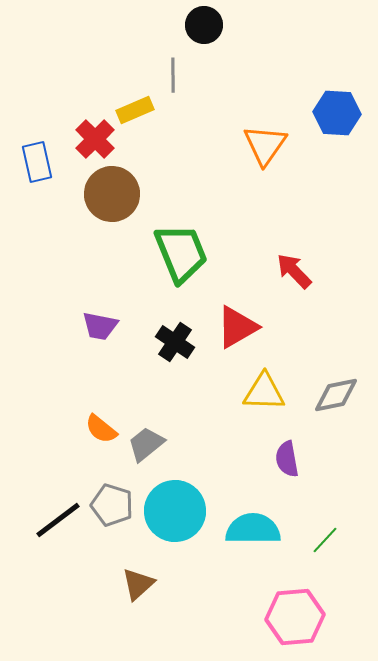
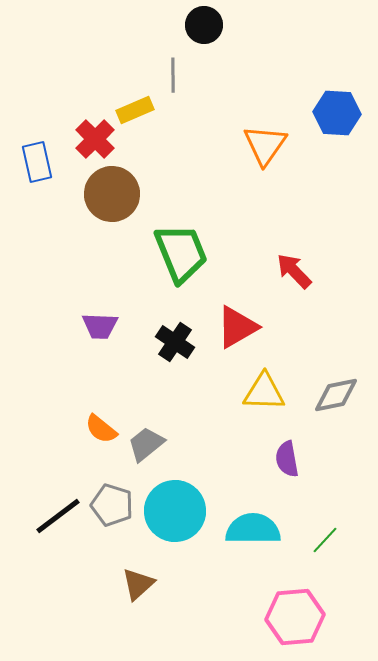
purple trapezoid: rotated 9 degrees counterclockwise
black line: moved 4 px up
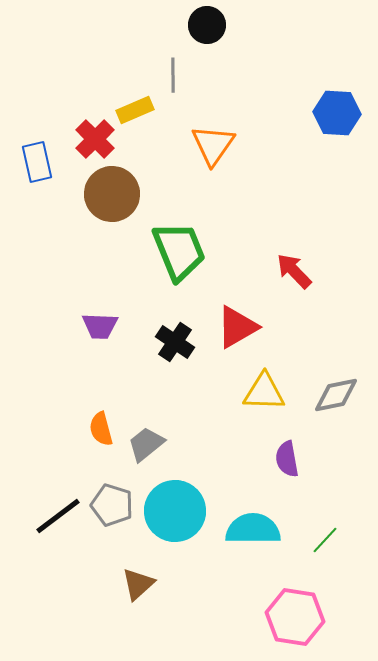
black circle: moved 3 px right
orange triangle: moved 52 px left
green trapezoid: moved 2 px left, 2 px up
orange semicircle: rotated 36 degrees clockwise
pink hexagon: rotated 14 degrees clockwise
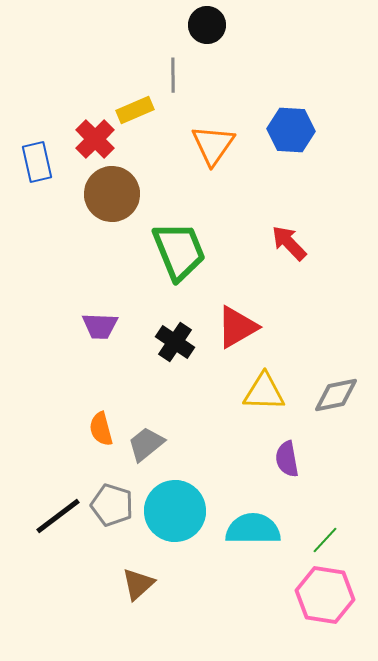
blue hexagon: moved 46 px left, 17 px down
red arrow: moved 5 px left, 28 px up
pink hexagon: moved 30 px right, 22 px up
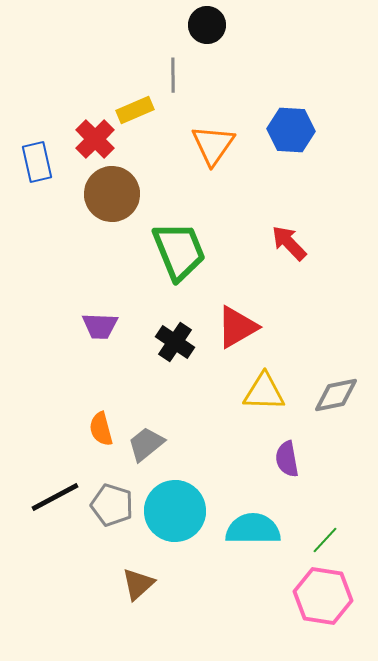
black line: moved 3 px left, 19 px up; rotated 9 degrees clockwise
pink hexagon: moved 2 px left, 1 px down
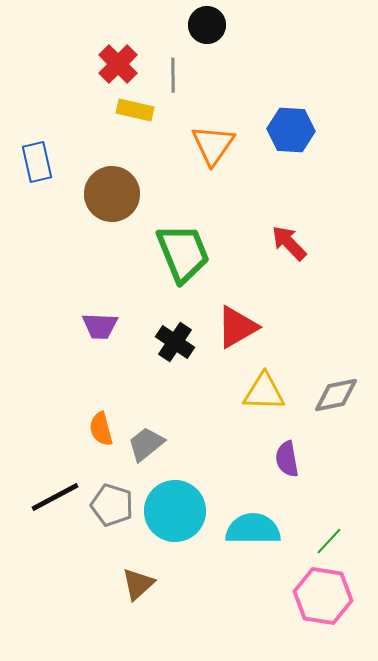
yellow rectangle: rotated 36 degrees clockwise
red cross: moved 23 px right, 75 px up
green trapezoid: moved 4 px right, 2 px down
green line: moved 4 px right, 1 px down
